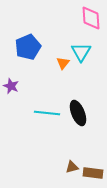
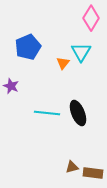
pink diamond: rotated 35 degrees clockwise
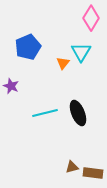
cyan line: moved 2 px left; rotated 20 degrees counterclockwise
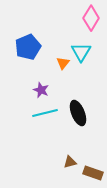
purple star: moved 30 px right, 4 px down
brown triangle: moved 2 px left, 5 px up
brown rectangle: rotated 12 degrees clockwise
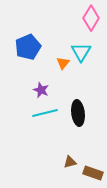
black ellipse: rotated 15 degrees clockwise
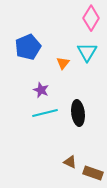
cyan triangle: moved 6 px right
brown triangle: rotated 40 degrees clockwise
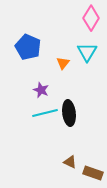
blue pentagon: rotated 25 degrees counterclockwise
black ellipse: moved 9 px left
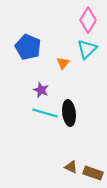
pink diamond: moved 3 px left, 2 px down
cyan triangle: moved 3 px up; rotated 15 degrees clockwise
cyan line: rotated 30 degrees clockwise
brown triangle: moved 1 px right, 5 px down
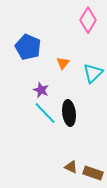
cyan triangle: moved 6 px right, 24 px down
cyan line: rotated 30 degrees clockwise
